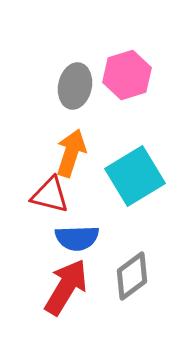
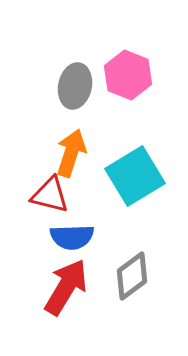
pink hexagon: moved 1 px right; rotated 21 degrees counterclockwise
blue semicircle: moved 5 px left, 1 px up
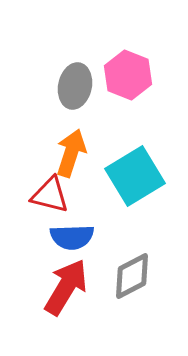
gray diamond: rotated 9 degrees clockwise
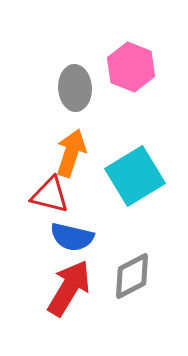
pink hexagon: moved 3 px right, 8 px up
gray ellipse: moved 2 px down; rotated 15 degrees counterclockwise
blue semicircle: rotated 15 degrees clockwise
red arrow: moved 3 px right, 1 px down
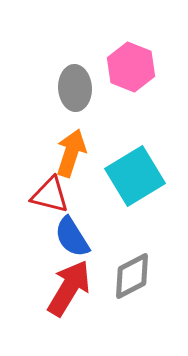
blue semicircle: rotated 45 degrees clockwise
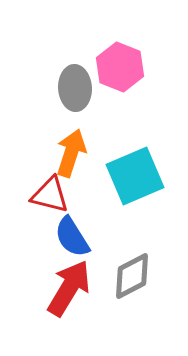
pink hexagon: moved 11 px left
cyan square: rotated 8 degrees clockwise
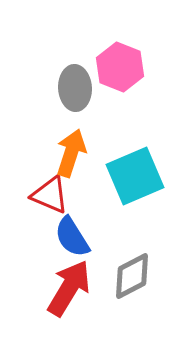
red triangle: rotated 9 degrees clockwise
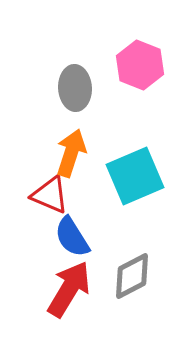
pink hexagon: moved 20 px right, 2 px up
red arrow: moved 1 px down
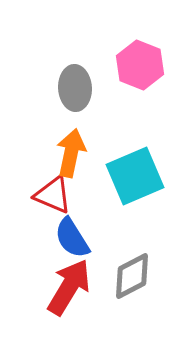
orange arrow: rotated 6 degrees counterclockwise
red triangle: moved 3 px right
blue semicircle: moved 1 px down
red arrow: moved 2 px up
